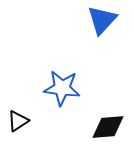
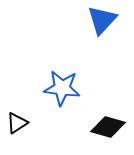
black triangle: moved 1 px left, 2 px down
black diamond: rotated 20 degrees clockwise
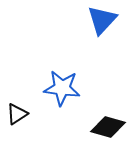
black triangle: moved 9 px up
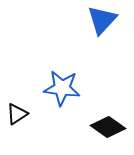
black diamond: rotated 20 degrees clockwise
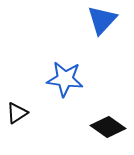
blue star: moved 3 px right, 9 px up
black triangle: moved 1 px up
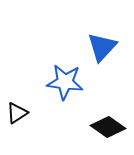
blue triangle: moved 27 px down
blue star: moved 3 px down
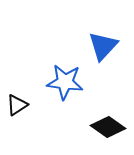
blue triangle: moved 1 px right, 1 px up
black triangle: moved 8 px up
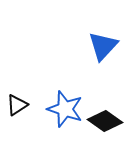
blue star: moved 27 px down; rotated 12 degrees clockwise
black diamond: moved 3 px left, 6 px up
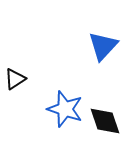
black triangle: moved 2 px left, 26 px up
black diamond: rotated 36 degrees clockwise
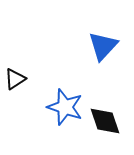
blue star: moved 2 px up
